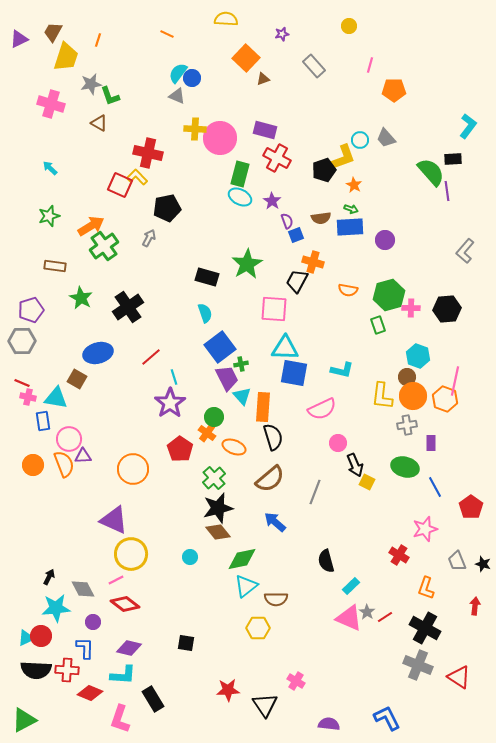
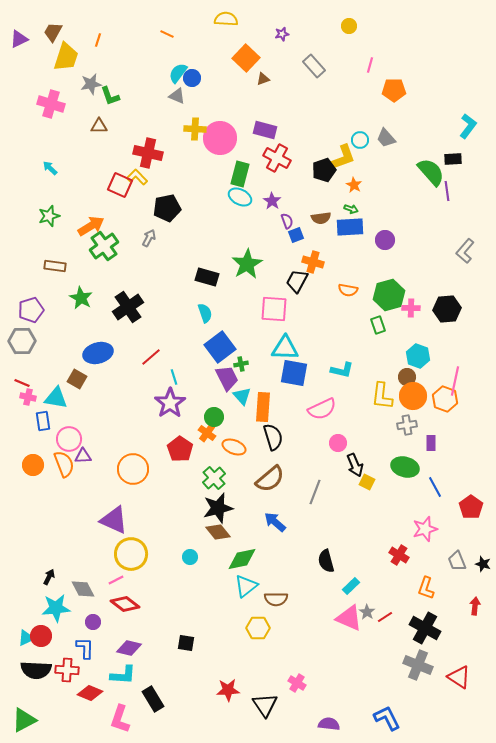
brown triangle at (99, 123): moved 3 px down; rotated 30 degrees counterclockwise
pink cross at (296, 681): moved 1 px right, 2 px down
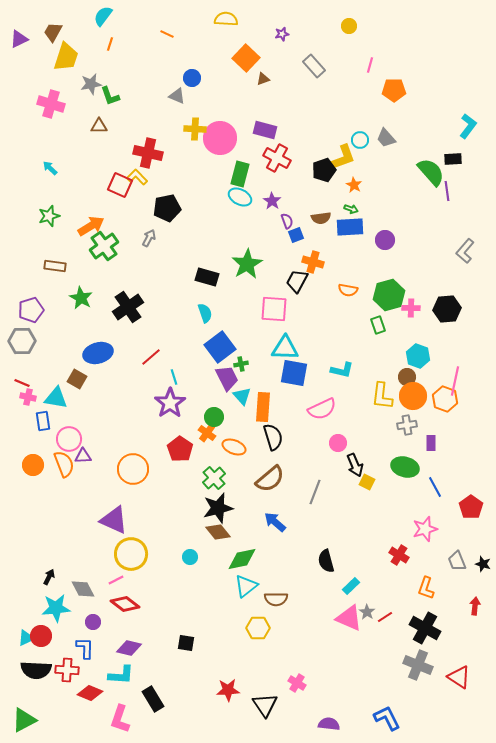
orange line at (98, 40): moved 12 px right, 4 px down
cyan semicircle at (178, 73): moved 75 px left, 57 px up
cyan L-shape at (123, 675): moved 2 px left
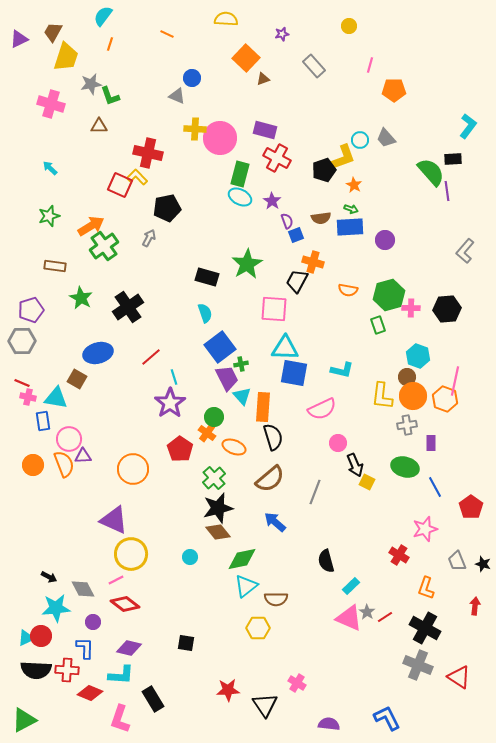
black arrow at (49, 577): rotated 91 degrees clockwise
